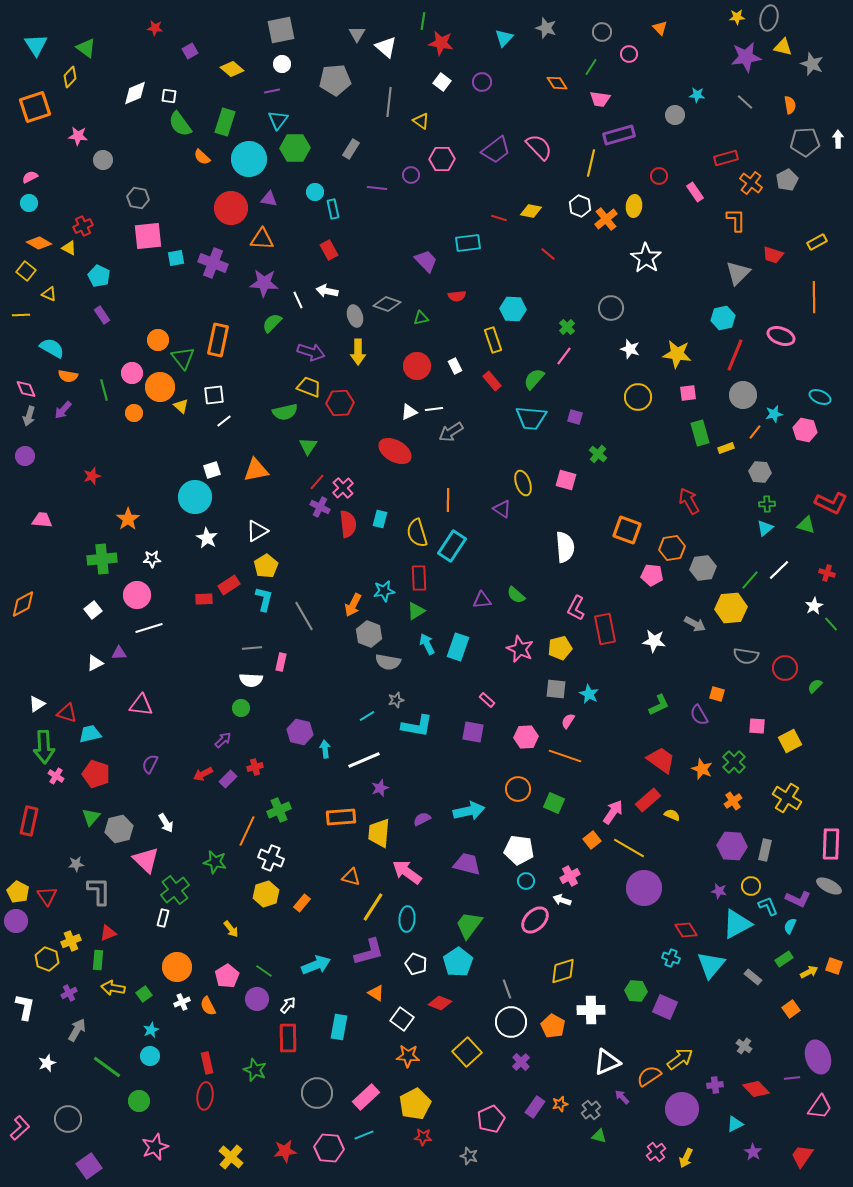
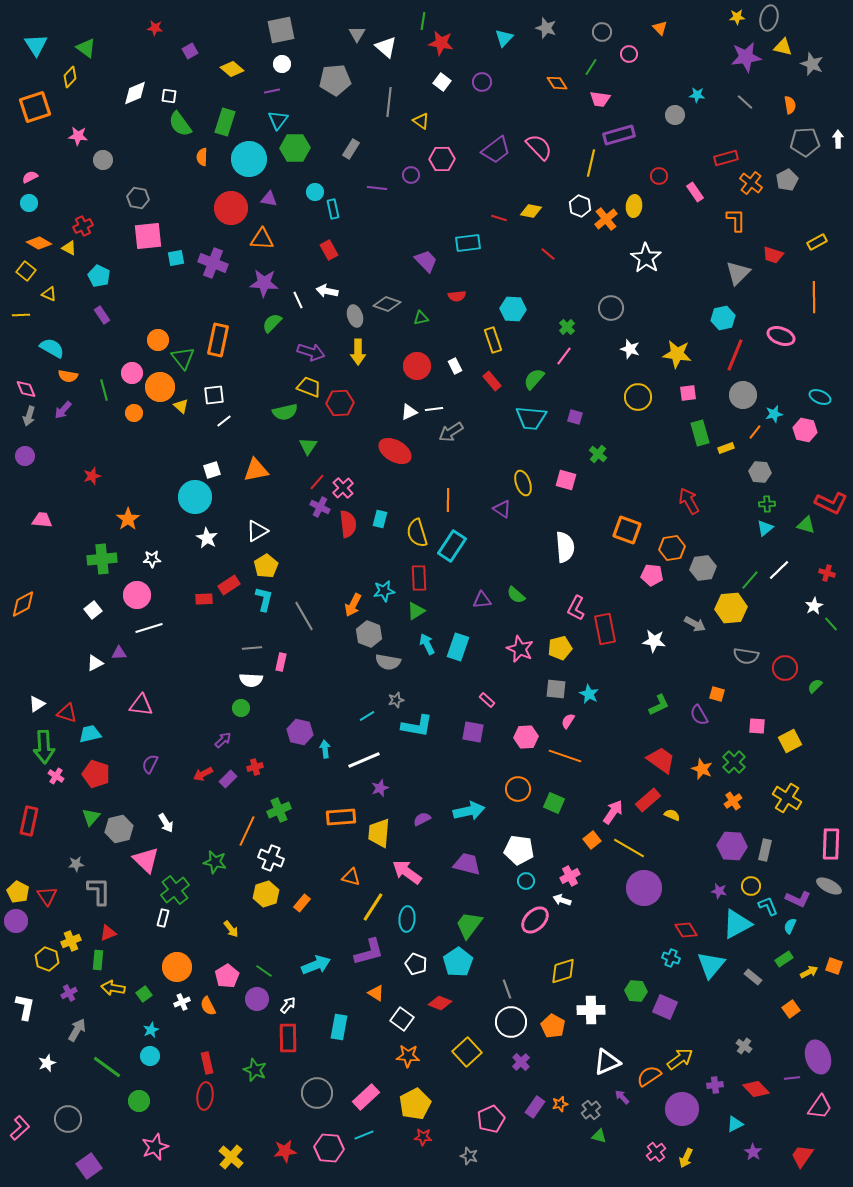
orange semicircle at (202, 157): rotated 48 degrees clockwise
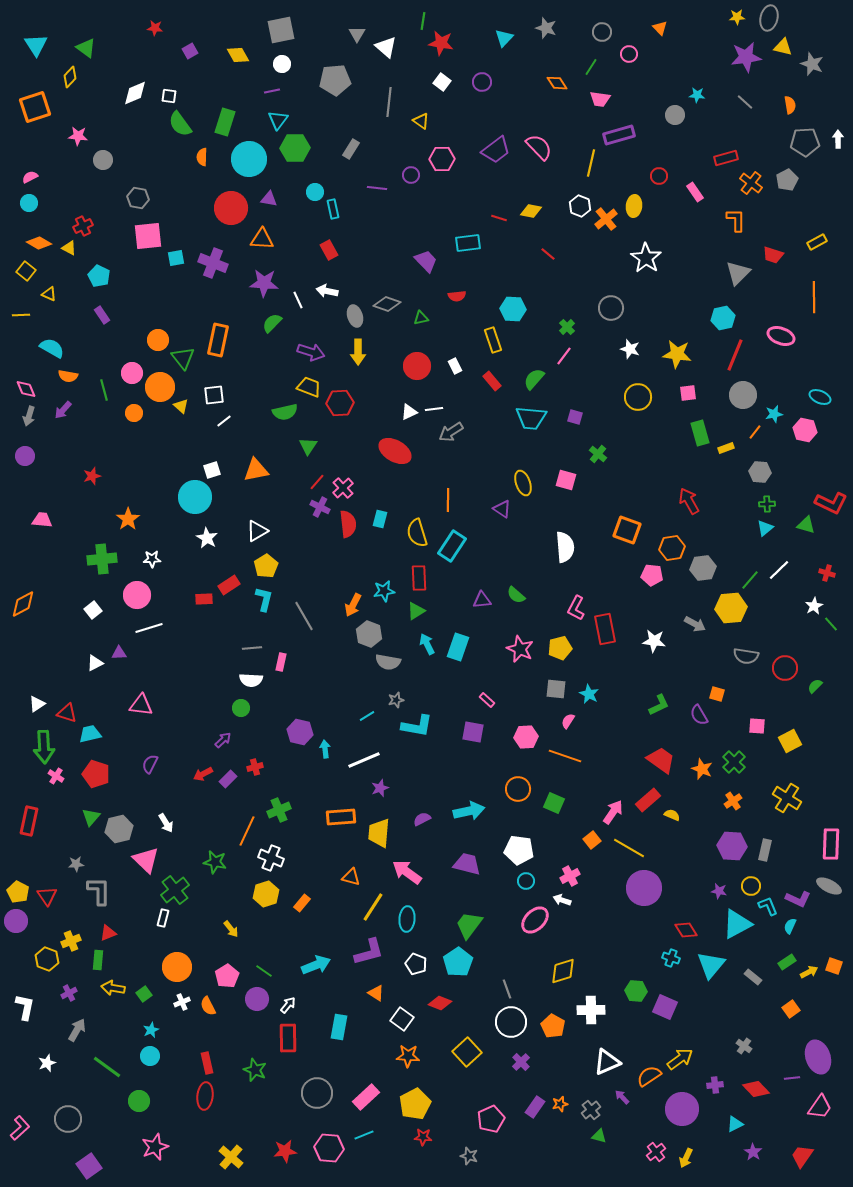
yellow diamond at (232, 69): moved 6 px right, 14 px up; rotated 20 degrees clockwise
green rectangle at (784, 959): moved 3 px right, 3 px down
